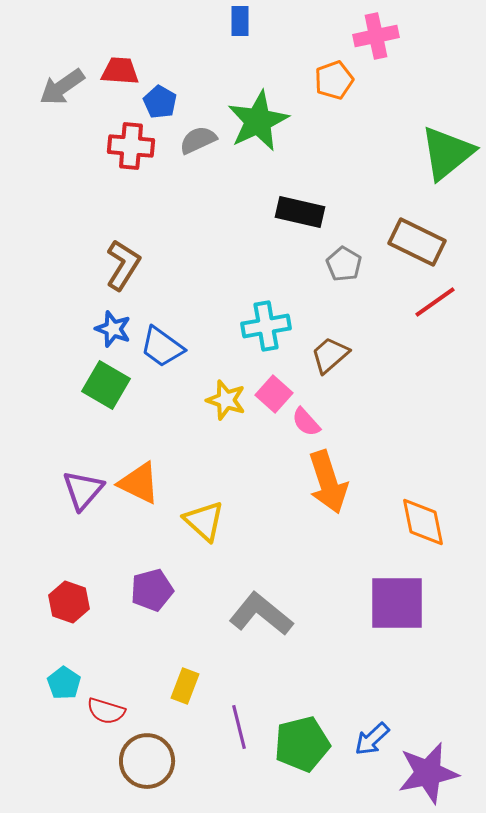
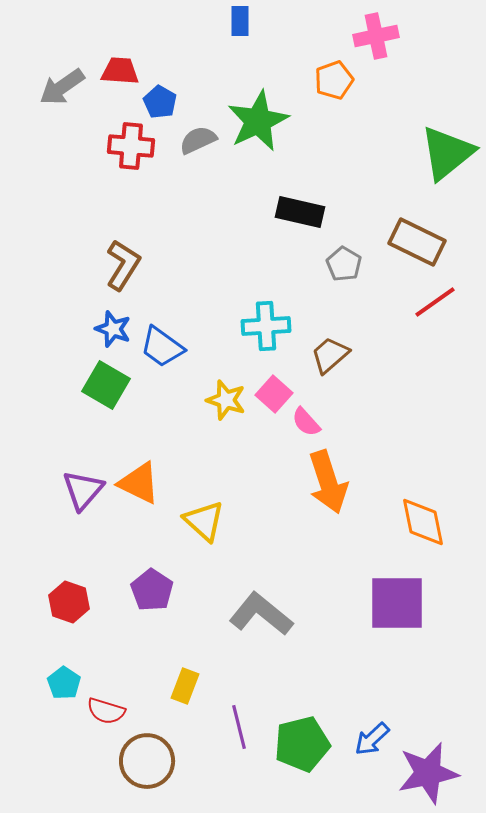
cyan cross: rotated 6 degrees clockwise
purple pentagon: rotated 24 degrees counterclockwise
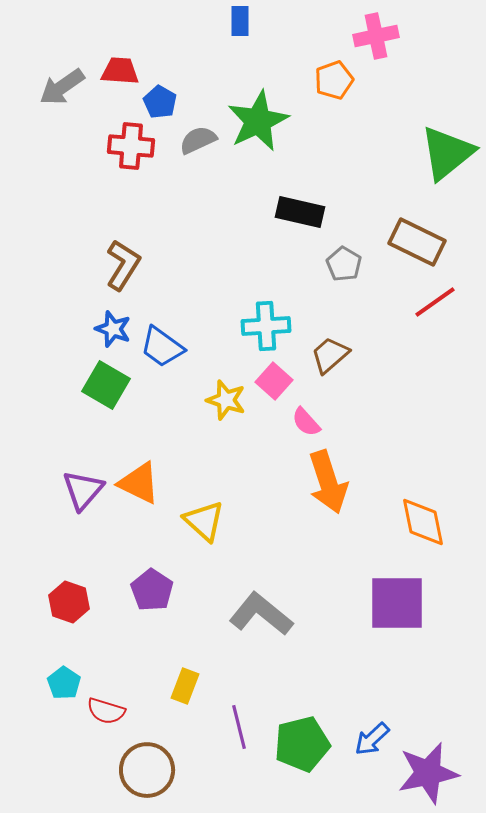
pink square: moved 13 px up
brown circle: moved 9 px down
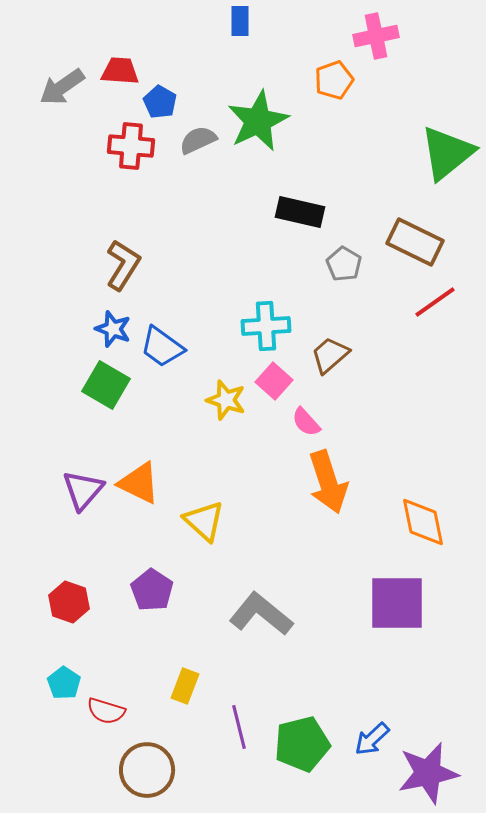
brown rectangle: moved 2 px left
